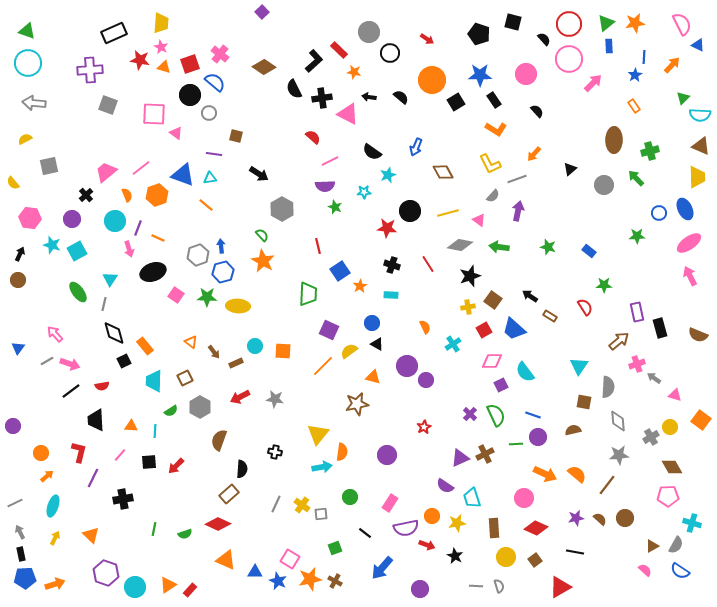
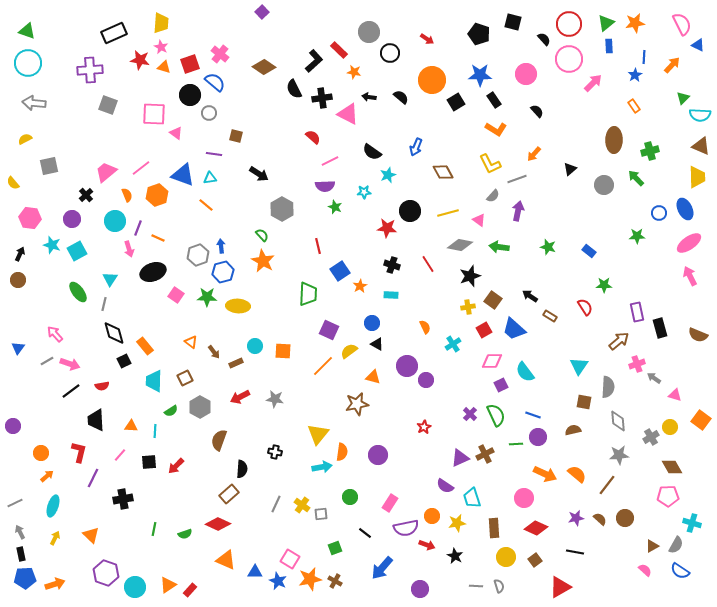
purple circle at (387, 455): moved 9 px left
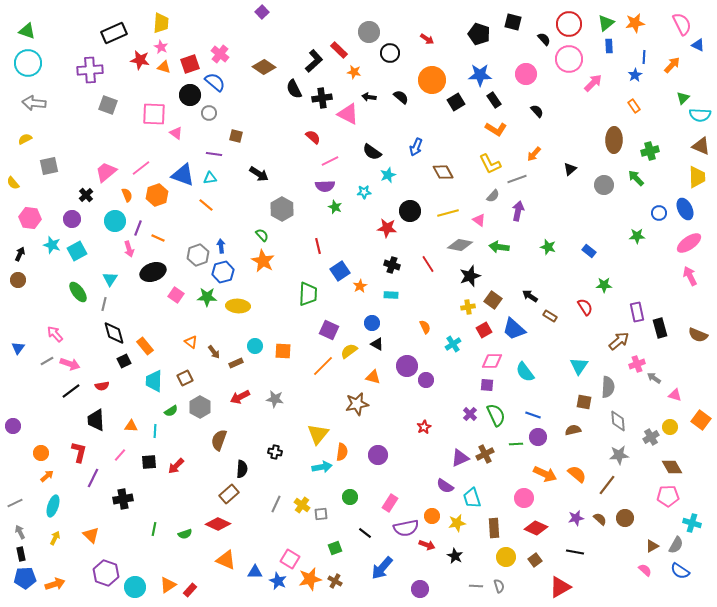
purple square at (501, 385): moved 14 px left; rotated 32 degrees clockwise
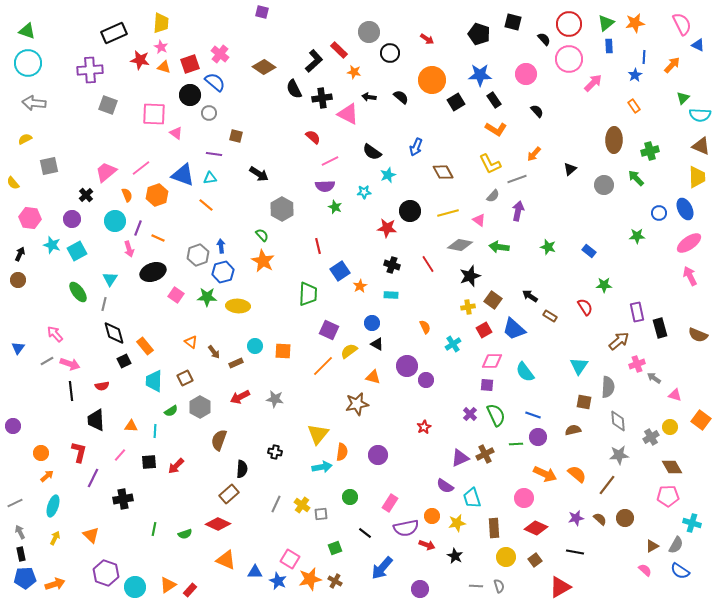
purple square at (262, 12): rotated 32 degrees counterclockwise
black line at (71, 391): rotated 60 degrees counterclockwise
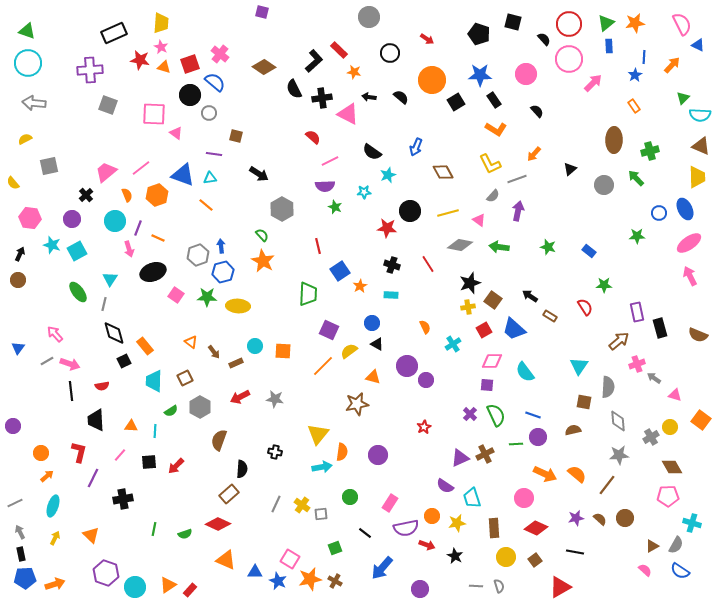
gray circle at (369, 32): moved 15 px up
black star at (470, 276): moved 7 px down
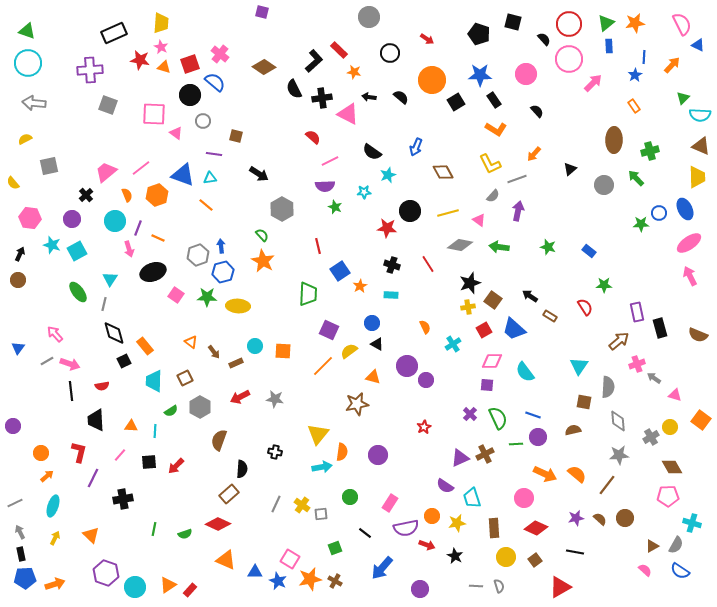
gray circle at (209, 113): moved 6 px left, 8 px down
green star at (637, 236): moved 4 px right, 12 px up
green semicircle at (496, 415): moved 2 px right, 3 px down
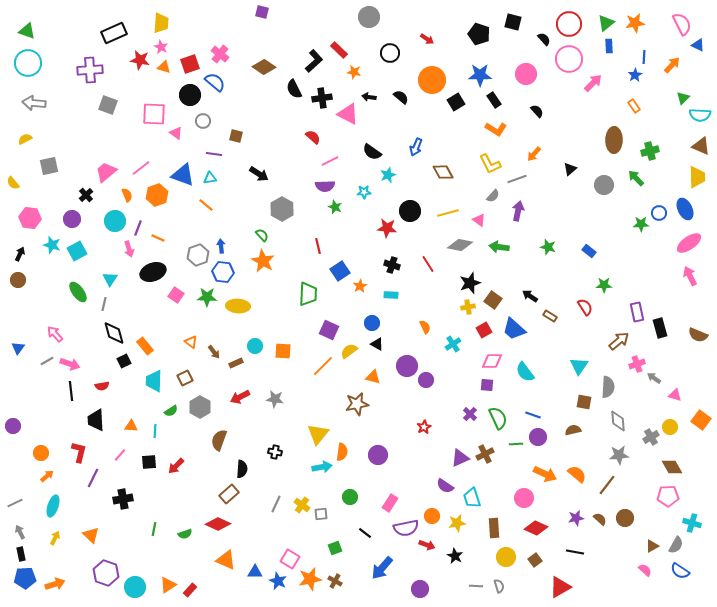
blue hexagon at (223, 272): rotated 20 degrees clockwise
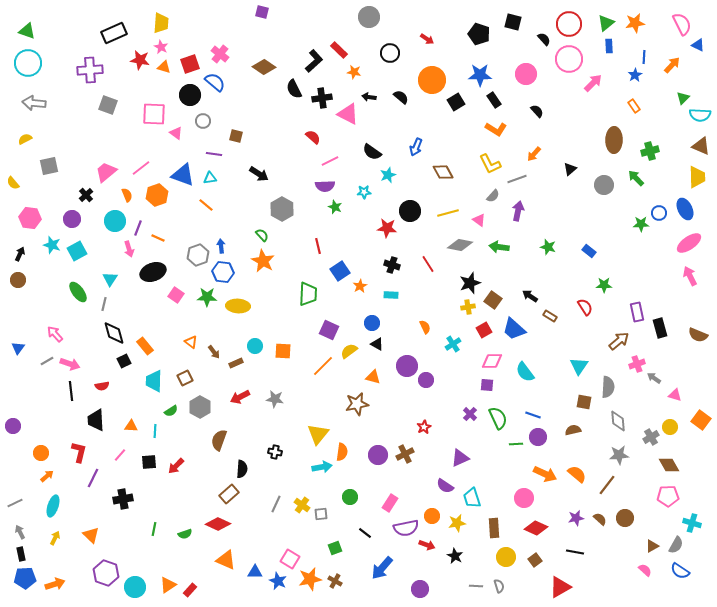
brown cross at (485, 454): moved 80 px left
brown diamond at (672, 467): moved 3 px left, 2 px up
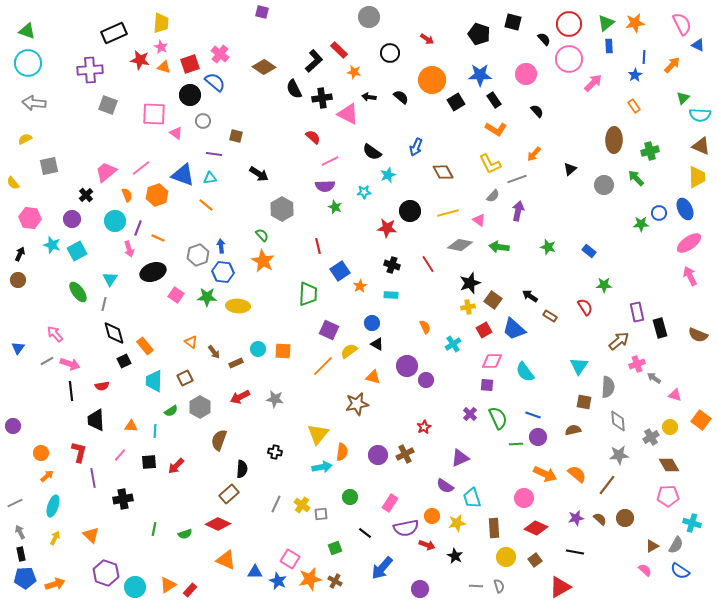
cyan circle at (255, 346): moved 3 px right, 3 px down
purple line at (93, 478): rotated 36 degrees counterclockwise
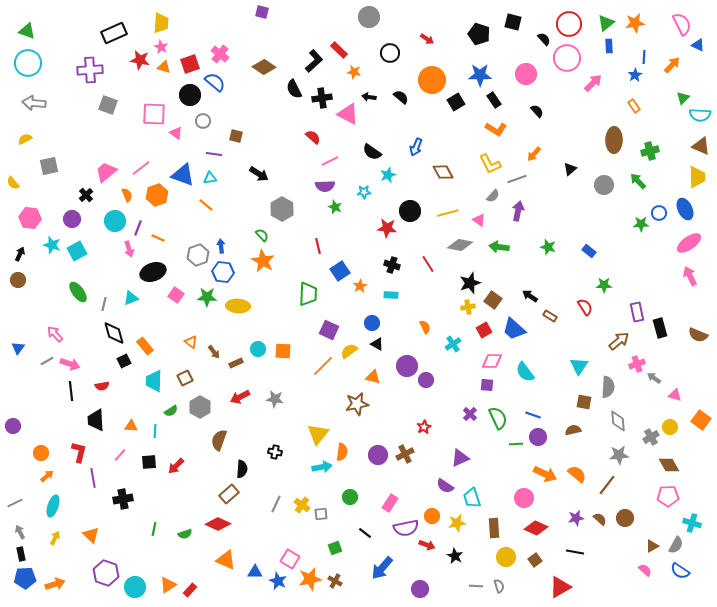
pink circle at (569, 59): moved 2 px left, 1 px up
green arrow at (636, 178): moved 2 px right, 3 px down
cyan triangle at (110, 279): moved 21 px right, 19 px down; rotated 35 degrees clockwise
